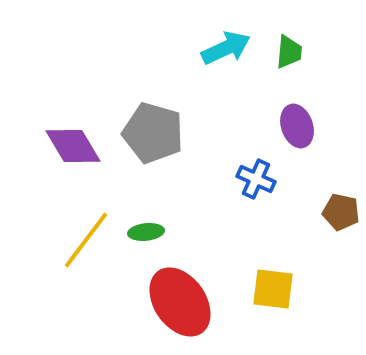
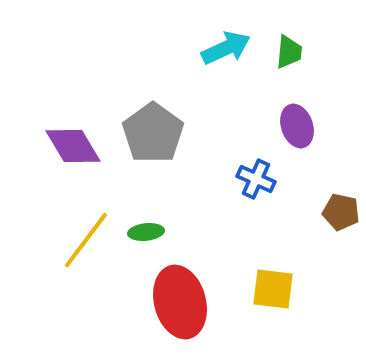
gray pentagon: rotated 20 degrees clockwise
red ellipse: rotated 20 degrees clockwise
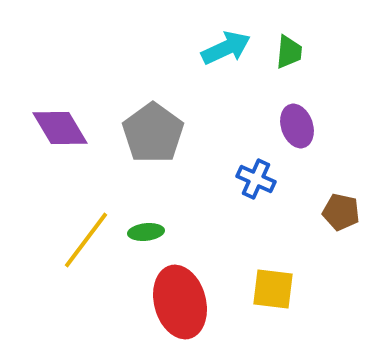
purple diamond: moved 13 px left, 18 px up
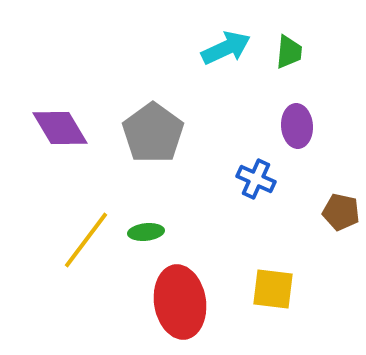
purple ellipse: rotated 15 degrees clockwise
red ellipse: rotated 6 degrees clockwise
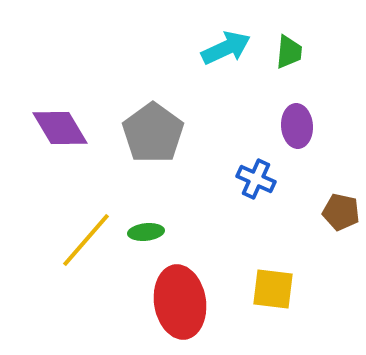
yellow line: rotated 4 degrees clockwise
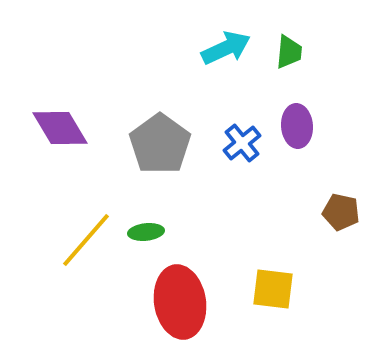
gray pentagon: moved 7 px right, 11 px down
blue cross: moved 14 px left, 36 px up; rotated 27 degrees clockwise
